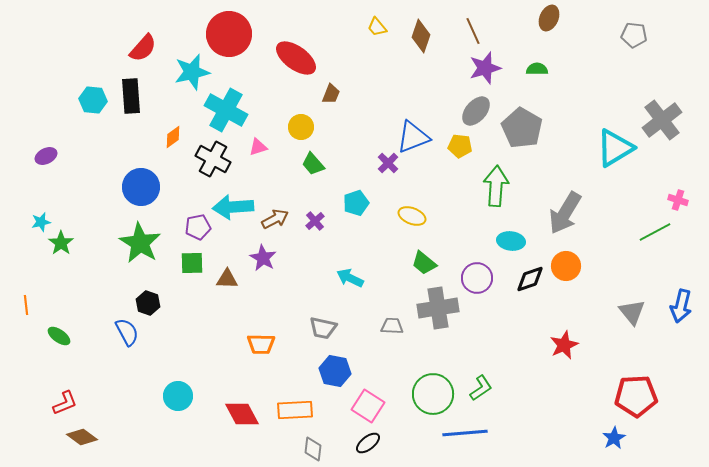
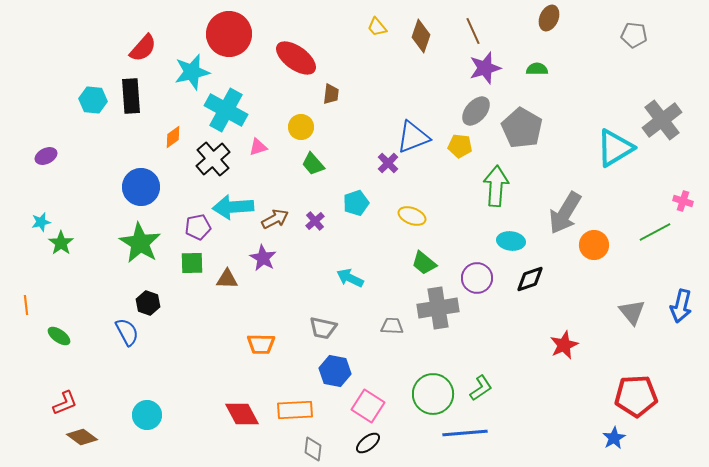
brown trapezoid at (331, 94): rotated 15 degrees counterclockwise
black cross at (213, 159): rotated 20 degrees clockwise
pink cross at (678, 200): moved 5 px right, 1 px down
orange circle at (566, 266): moved 28 px right, 21 px up
cyan circle at (178, 396): moved 31 px left, 19 px down
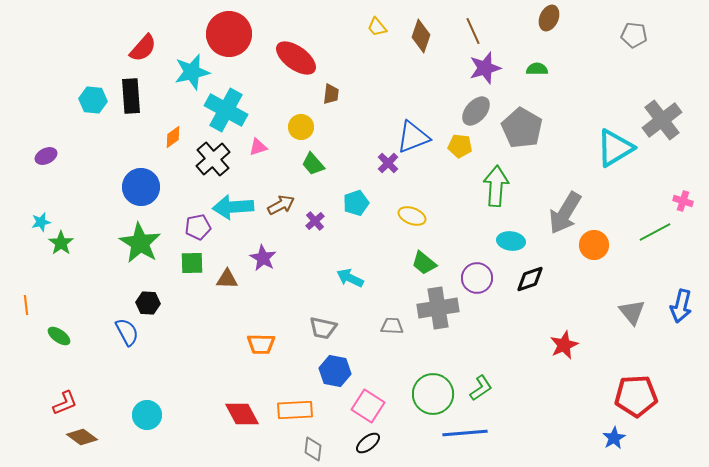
brown arrow at (275, 219): moved 6 px right, 14 px up
black hexagon at (148, 303): rotated 15 degrees counterclockwise
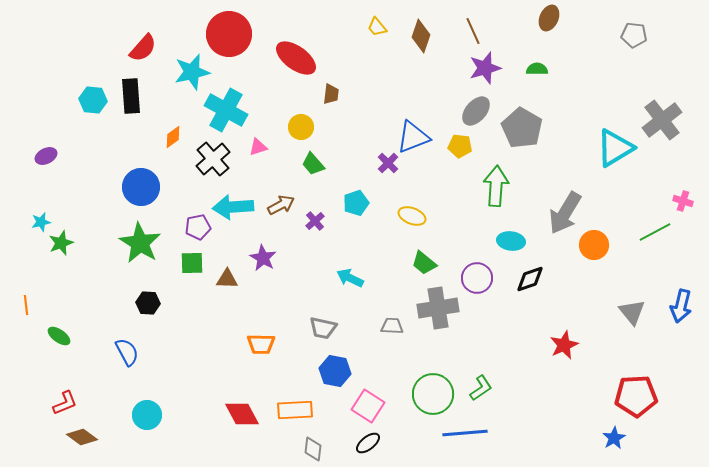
green star at (61, 243): rotated 15 degrees clockwise
blue semicircle at (127, 332): moved 20 px down
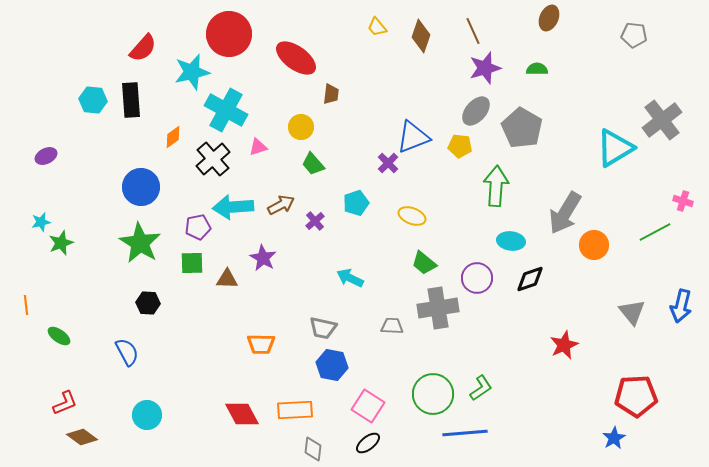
black rectangle at (131, 96): moved 4 px down
blue hexagon at (335, 371): moved 3 px left, 6 px up
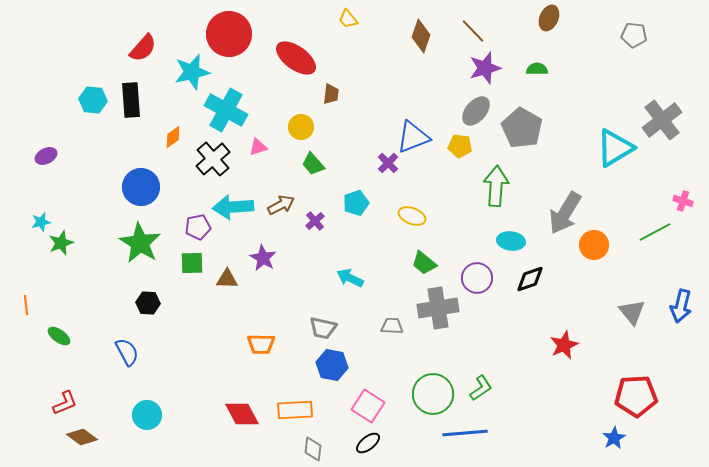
yellow trapezoid at (377, 27): moved 29 px left, 8 px up
brown line at (473, 31): rotated 20 degrees counterclockwise
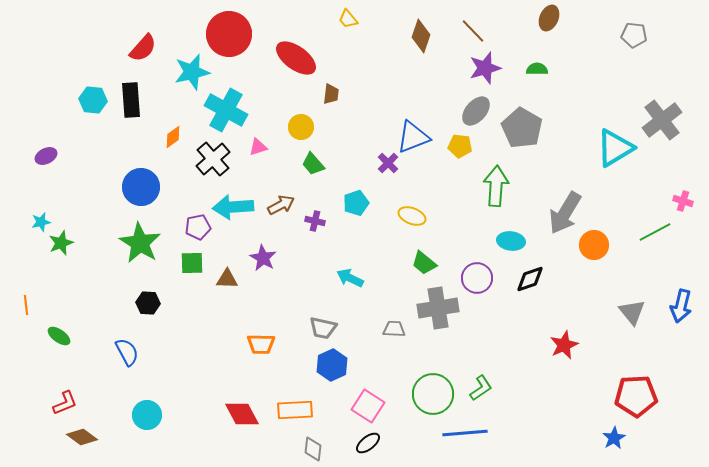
purple cross at (315, 221): rotated 36 degrees counterclockwise
gray trapezoid at (392, 326): moved 2 px right, 3 px down
blue hexagon at (332, 365): rotated 24 degrees clockwise
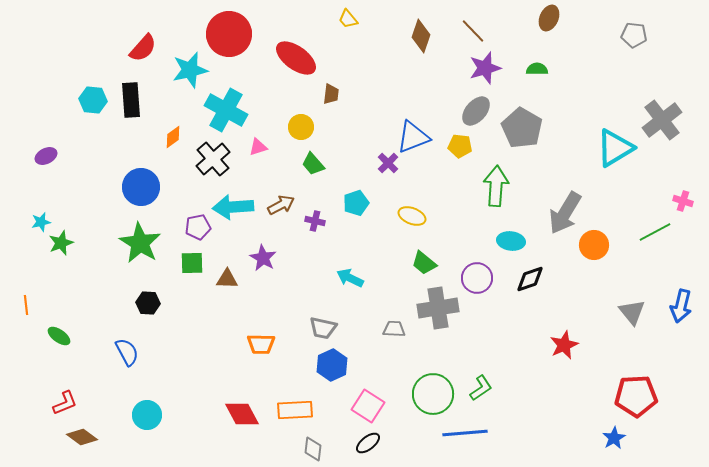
cyan star at (192, 72): moved 2 px left, 2 px up
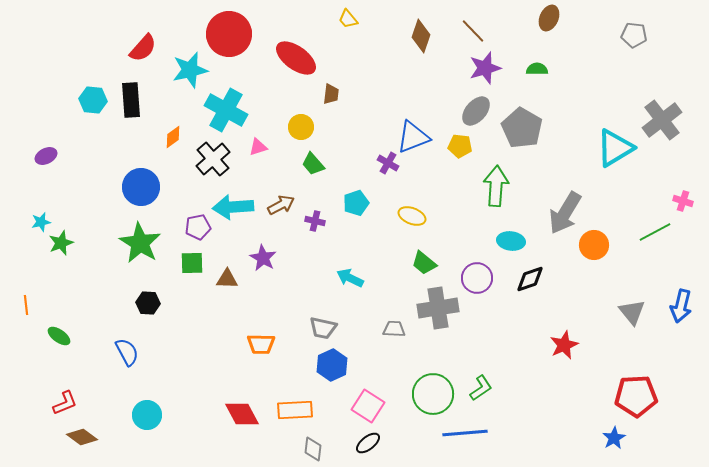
purple cross at (388, 163): rotated 15 degrees counterclockwise
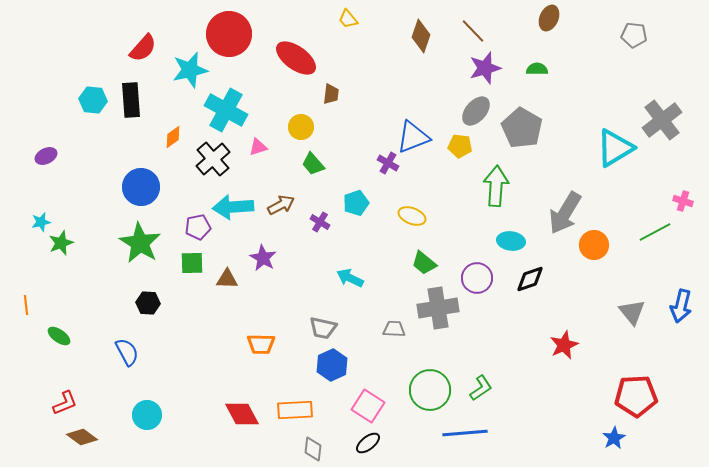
purple cross at (315, 221): moved 5 px right, 1 px down; rotated 18 degrees clockwise
green circle at (433, 394): moved 3 px left, 4 px up
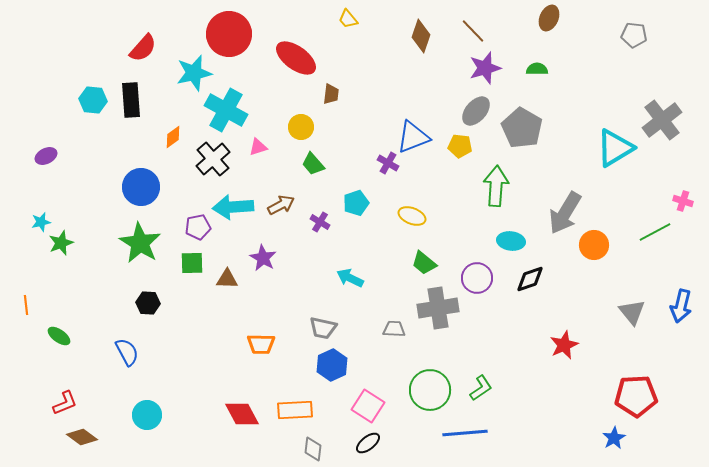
cyan star at (190, 70): moved 4 px right, 3 px down
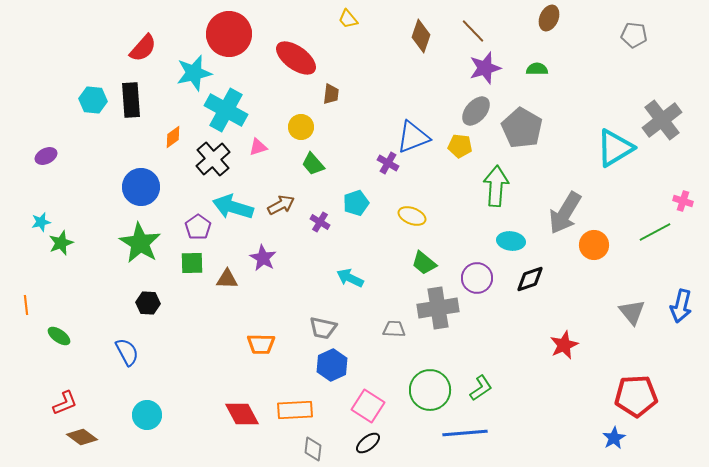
cyan arrow at (233, 207): rotated 21 degrees clockwise
purple pentagon at (198, 227): rotated 25 degrees counterclockwise
